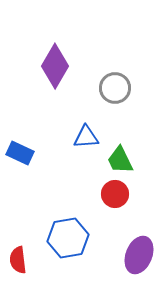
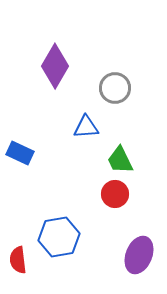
blue triangle: moved 10 px up
blue hexagon: moved 9 px left, 1 px up
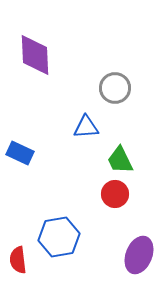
purple diamond: moved 20 px left, 11 px up; rotated 33 degrees counterclockwise
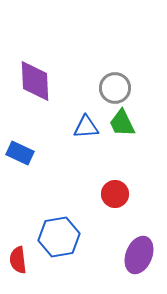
purple diamond: moved 26 px down
green trapezoid: moved 2 px right, 37 px up
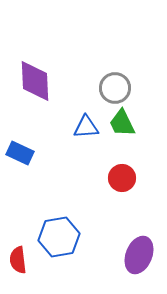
red circle: moved 7 px right, 16 px up
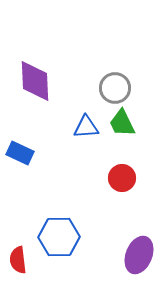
blue hexagon: rotated 9 degrees clockwise
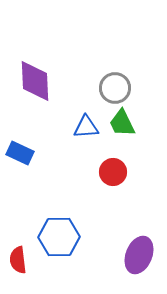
red circle: moved 9 px left, 6 px up
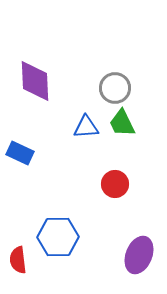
red circle: moved 2 px right, 12 px down
blue hexagon: moved 1 px left
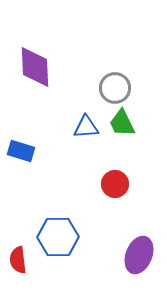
purple diamond: moved 14 px up
blue rectangle: moved 1 px right, 2 px up; rotated 8 degrees counterclockwise
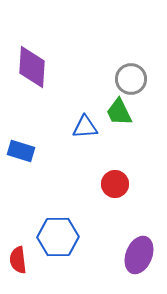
purple diamond: moved 3 px left; rotated 6 degrees clockwise
gray circle: moved 16 px right, 9 px up
green trapezoid: moved 3 px left, 11 px up
blue triangle: moved 1 px left
